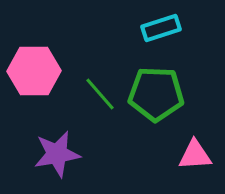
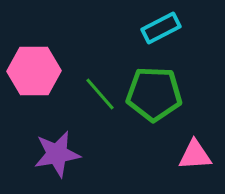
cyan rectangle: rotated 9 degrees counterclockwise
green pentagon: moved 2 px left
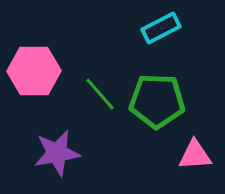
green pentagon: moved 3 px right, 7 px down
purple star: moved 1 px up
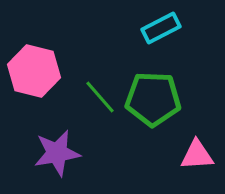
pink hexagon: rotated 15 degrees clockwise
green line: moved 3 px down
green pentagon: moved 4 px left, 2 px up
pink triangle: moved 2 px right
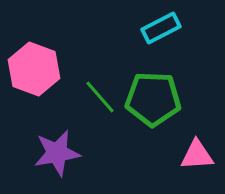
pink hexagon: moved 2 px up; rotated 6 degrees clockwise
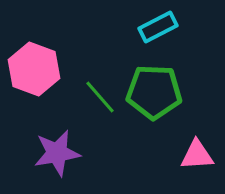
cyan rectangle: moved 3 px left, 1 px up
green pentagon: moved 1 px right, 7 px up
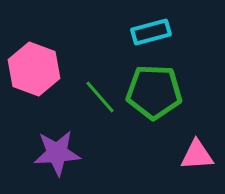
cyan rectangle: moved 7 px left, 5 px down; rotated 12 degrees clockwise
purple star: rotated 6 degrees clockwise
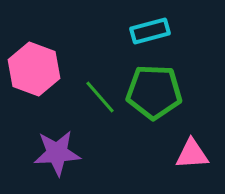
cyan rectangle: moved 1 px left, 1 px up
pink triangle: moved 5 px left, 1 px up
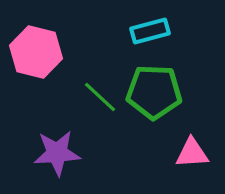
pink hexagon: moved 2 px right, 17 px up; rotated 6 degrees counterclockwise
green line: rotated 6 degrees counterclockwise
pink triangle: moved 1 px up
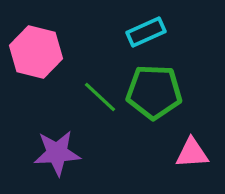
cyan rectangle: moved 4 px left, 1 px down; rotated 9 degrees counterclockwise
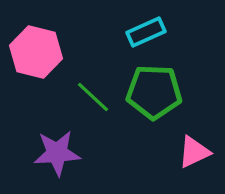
green line: moved 7 px left
pink triangle: moved 2 px right, 1 px up; rotated 21 degrees counterclockwise
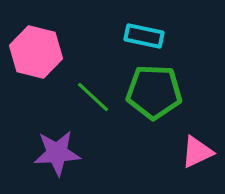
cyan rectangle: moved 2 px left, 4 px down; rotated 36 degrees clockwise
pink triangle: moved 3 px right
